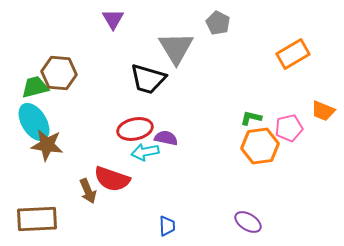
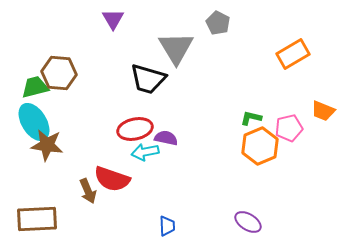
orange hexagon: rotated 15 degrees counterclockwise
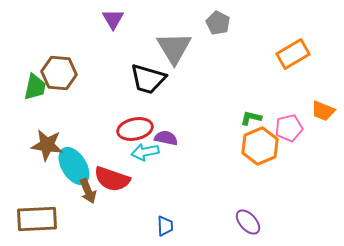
gray triangle: moved 2 px left
green trapezoid: rotated 116 degrees clockwise
cyan ellipse: moved 40 px right, 44 px down
purple ellipse: rotated 16 degrees clockwise
blue trapezoid: moved 2 px left
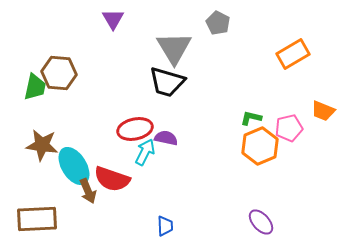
black trapezoid: moved 19 px right, 3 px down
brown star: moved 5 px left
cyan arrow: rotated 128 degrees clockwise
purple ellipse: moved 13 px right
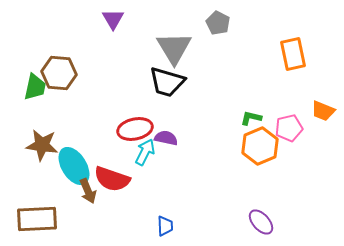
orange rectangle: rotated 72 degrees counterclockwise
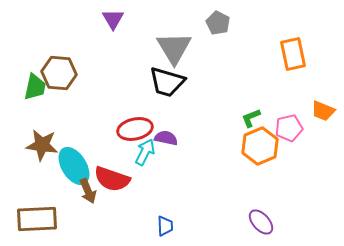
green L-shape: rotated 35 degrees counterclockwise
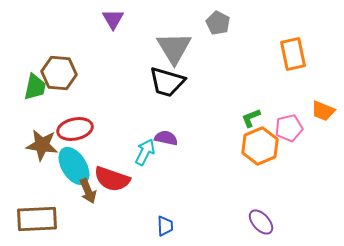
red ellipse: moved 60 px left
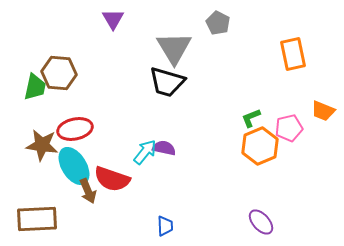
purple semicircle: moved 2 px left, 10 px down
cyan arrow: rotated 12 degrees clockwise
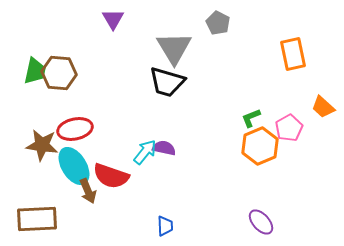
green trapezoid: moved 16 px up
orange trapezoid: moved 4 px up; rotated 20 degrees clockwise
pink pentagon: rotated 16 degrees counterclockwise
red semicircle: moved 1 px left, 3 px up
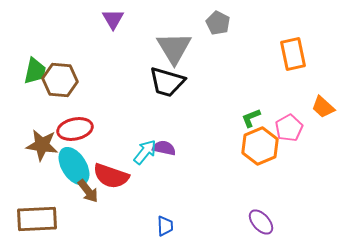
brown hexagon: moved 1 px right, 7 px down
brown arrow: rotated 15 degrees counterclockwise
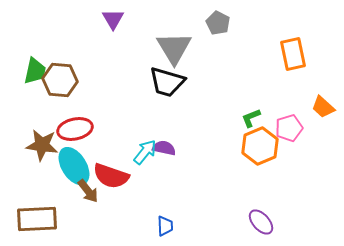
pink pentagon: rotated 12 degrees clockwise
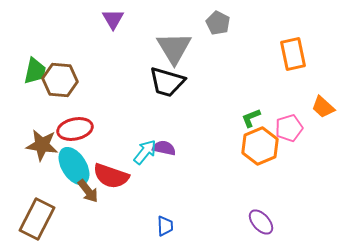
brown rectangle: rotated 60 degrees counterclockwise
